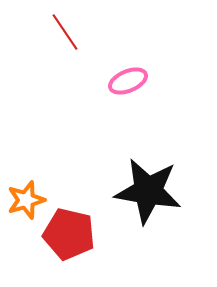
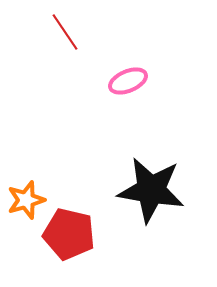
black star: moved 3 px right, 1 px up
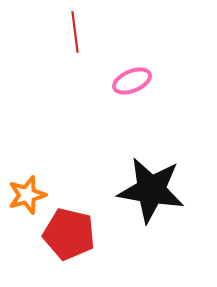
red line: moved 10 px right; rotated 27 degrees clockwise
pink ellipse: moved 4 px right
orange star: moved 1 px right, 5 px up
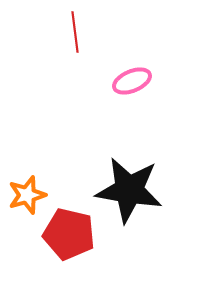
black star: moved 22 px left
